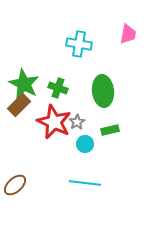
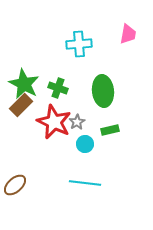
cyan cross: rotated 15 degrees counterclockwise
brown rectangle: moved 2 px right
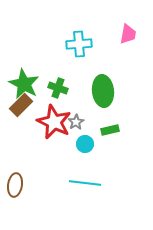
gray star: moved 1 px left
brown ellipse: rotated 40 degrees counterclockwise
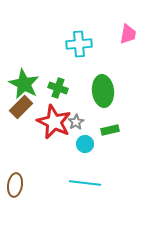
brown rectangle: moved 2 px down
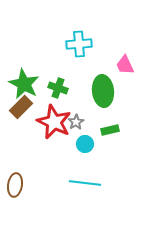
pink trapezoid: moved 3 px left, 31 px down; rotated 145 degrees clockwise
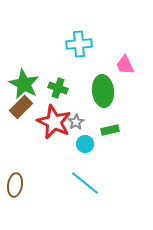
cyan line: rotated 32 degrees clockwise
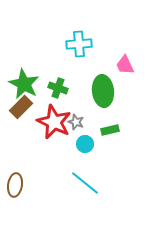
gray star: rotated 21 degrees counterclockwise
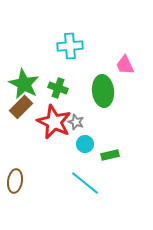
cyan cross: moved 9 px left, 2 px down
green rectangle: moved 25 px down
brown ellipse: moved 4 px up
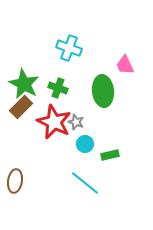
cyan cross: moved 1 px left, 2 px down; rotated 25 degrees clockwise
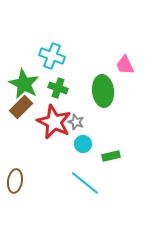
cyan cross: moved 17 px left, 8 px down
cyan circle: moved 2 px left
green rectangle: moved 1 px right, 1 px down
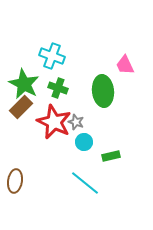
cyan circle: moved 1 px right, 2 px up
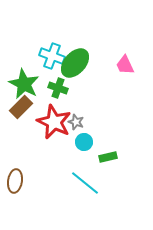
green ellipse: moved 28 px left, 28 px up; rotated 48 degrees clockwise
green rectangle: moved 3 px left, 1 px down
